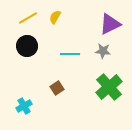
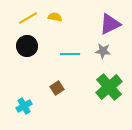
yellow semicircle: rotated 72 degrees clockwise
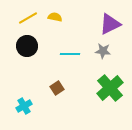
green cross: moved 1 px right, 1 px down
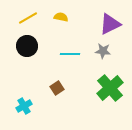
yellow semicircle: moved 6 px right
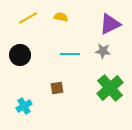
black circle: moved 7 px left, 9 px down
brown square: rotated 24 degrees clockwise
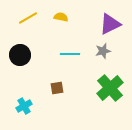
gray star: rotated 21 degrees counterclockwise
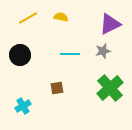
cyan cross: moved 1 px left
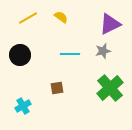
yellow semicircle: rotated 24 degrees clockwise
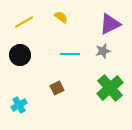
yellow line: moved 4 px left, 4 px down
brown square: rotated 16 degrees counterclockwise
cyan cross: moved 4 px left, 1 px up
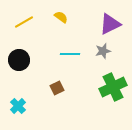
black circle: moved 1 px left, 5 px down
green cross: moved 3 px right, 1 px up; rotated 16 degrees clockwise
cyan cross: moved 1 px left, 1 px down; rotated 14 degrees counterclockwise
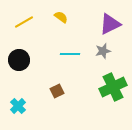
brown square: moved 3 px down
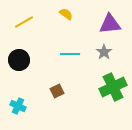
yellow semicircle: moved 5 px right, 3 px up
purple triangle: rotated 20 degrees clockwise
gray star: moved 1 px right, 1 px down; rotated 21 degrees counterclockwise
cyan cross: rotated 21 degrees counterclockwise
